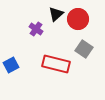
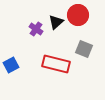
black triangle: moved 8 px down
red circle: moved 4 px up
gray square: rotated 12 degrees counterclockwise
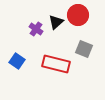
blue square: moved 6 px right, 4 px up; rotated 28 degrees counterclockwise
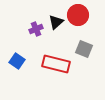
purple cross: rotated 32 degrees clockwise
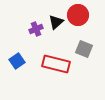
blue square: rotated 21 degrees clockwise
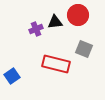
black triangle: moved 1 px left; rotated 35 degrees clockwise
blue square: moved 5 px left, 15 px down
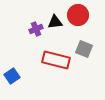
red rectangle: moved 4 px up
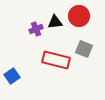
red circle: moved 1 px right, 1 px down
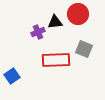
red circle: moved 1 px left, 2 px up
purple cross: moved 2 px right, 3 px down
red rectangle: rotated 16 degrees counterclockwise
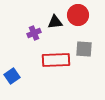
red circle: moved 1 px down
purple cross: moved 4 px left, 1 px down
gray square: rotated 18 degrees counterclockwise
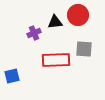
blue square: rotated 21 degrees clockwise
